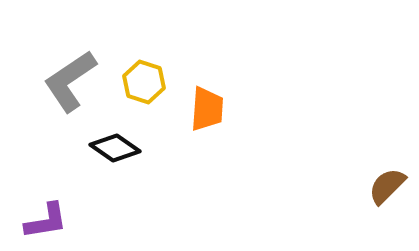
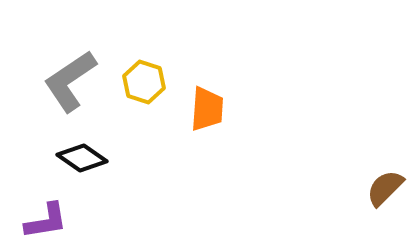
black diamond: moved 33 px left, 10 px down
brown semicircle: moved 2 px left, 2 px down
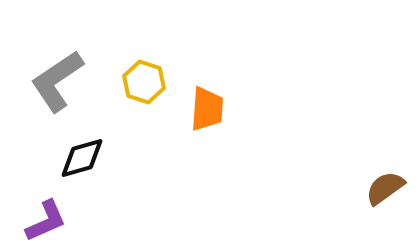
gray L-shape: moved 13 px left
black diamond: rotated 51 degrees counterclockwise
brown semicircle: rotated 9 degrees clockwise
purple L-shape: rotated 15 degrees counterclockwise
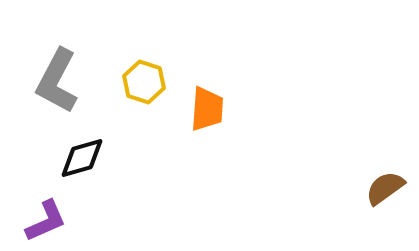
gray L-shape: rotated 28 degrees counterclockwise
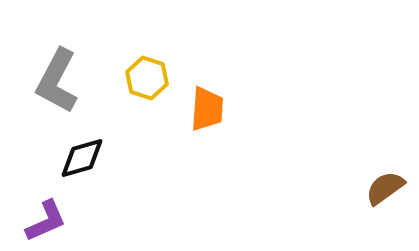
yellow hexagon: moved 3 px right, 4 px up
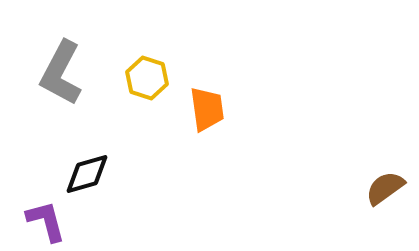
gray L-shape: moved 4 px right, 8 px up
orange trapezoid: rotated 12 degrees counterclockwise
black diamond: moved 5 px right, 16 px down
purple L-shape: rotated 81 degrees counterclockwise
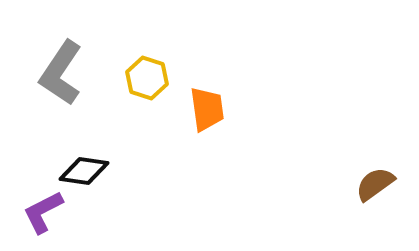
gray L-shape: rotated 6 degrees clockwise
black diamond: moved 3 px left, 3 px up; rotated 24 degrees clockwise
brown semicircle: moved 10 px left, 4 px up
purple L-shape: moved 3 px left, 9 px up; rotated 102 degrees counterclockwise
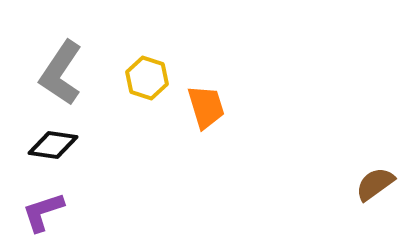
orange trapezoid: moved 1 px left, 2 px up; rotated 9 degrees counterclockwise
black diamond: moved 31 px left, 26 px up
purple L-shape: rotated 9 degrees clockwise
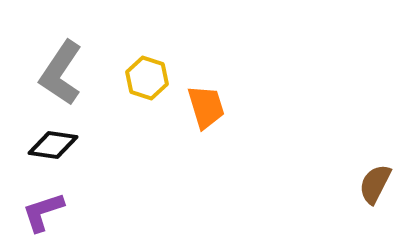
brown semicircle: rotated 27 degrees counterclockwise
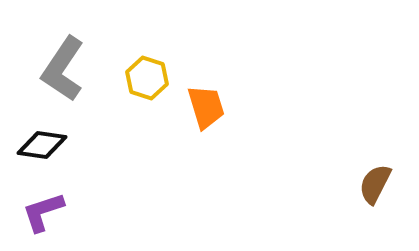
gray L-shape: moved 2 px right, 4 px up
black diamond: moved 11 px left
